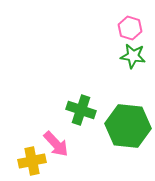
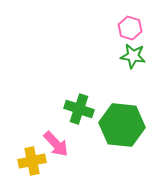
green cross: moved 2 px left, 1 px up
green hexagon: moved 6 px left, 1 px up
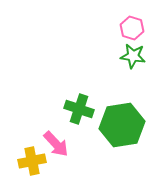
pink hexagon: moved 2 px right
green hexagon: rotated 15 degrees counterclockwise
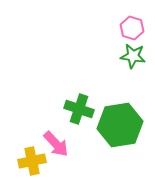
green hexagon: moved 2 px left
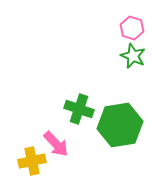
green star: rotated 15 degrees clockwise
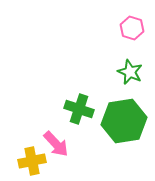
green star: moved 3 px left, 16 px down
green hexagon: moved 4 px right, 4 px up
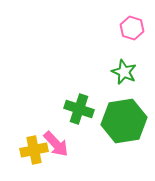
green star: moved 6 px left
yellow cross: moved 2 px right, 11 px up
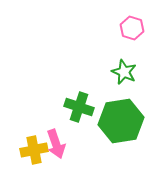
green cross: moved 2 px up
green hexagon: moved 3 px left
pink arrow: rotated 24 degrees clockwise
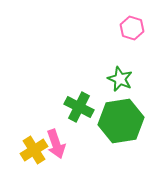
green star: moved 4 px left, 7 px down
green cross: rotated 8 degrees clockwise
yellow cross: rotated 20 degrees counterclockwise
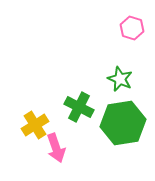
green hexagon: moved 2 px right, 2 px down
pink arrow: moved 4 px down
yellow cross: moved 1 px right, 25 px up
